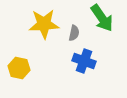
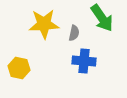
blue cross: rotated 15 degrees counterclockwise
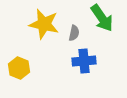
yellow star: rotated 16 degrees clockwise
blue cross: rotated 10 degrees counterclockwise
yellow hexagon: rotated 10 degrees clockwise
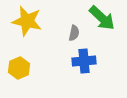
green arrow: rotated 12 degrees counterclockwise
yellow star: moved 17 px left, 3 px up
yellow hexagon: rotated 15 degrees clockwise
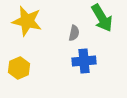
green arrow: rotated 16 degrees clockwise
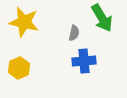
yellow star: moved 3 px left, 1 px down
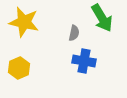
blue cross: rotated 15 degrees clockwise
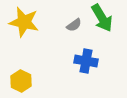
gray semicircle: moved 8 px up; rotated 42 degrees clockwise
blue cross: moved 2 px right
yellow hexagon: moved 2 px right, 13 px down; rotated 10 degrees counterclockwise
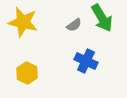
yellow star: moved 1 px left
blue cross: rotated 15 degrees clockwise
yellow hexagon: moved 6 px right, 8 px up
